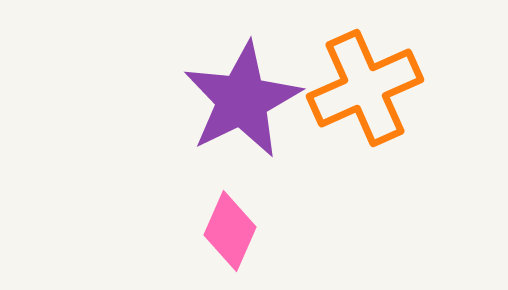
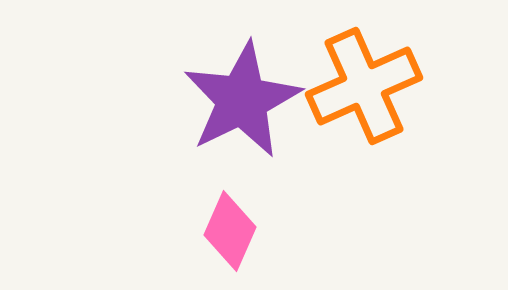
orange cross: moved 1 px left, 2 px up
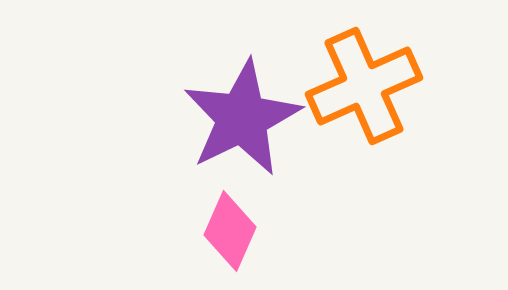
purple star: moved 18 px down
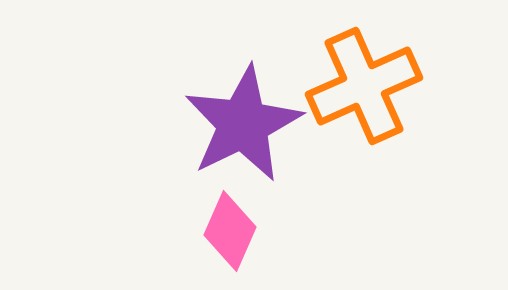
purple star: moved 1 px right, 6 px down
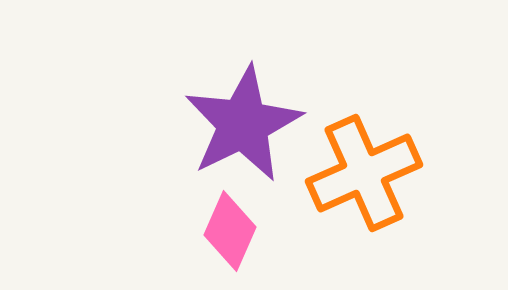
orange cross: moved 87 px down
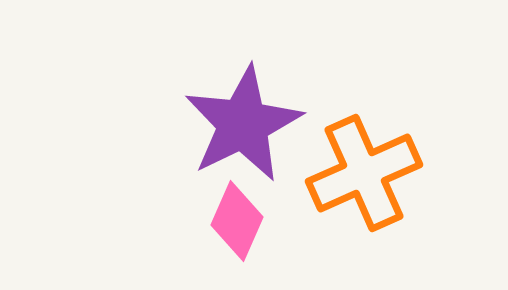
pink diamond: moved 7 px right, 10 px up
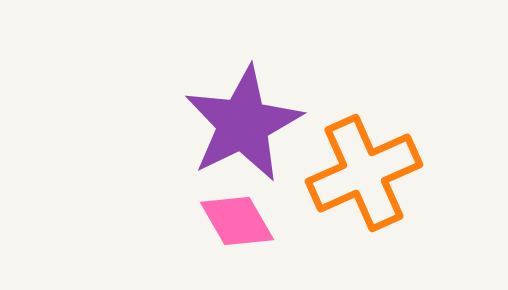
pink diamond: rotated 54 degrees counterclockwise
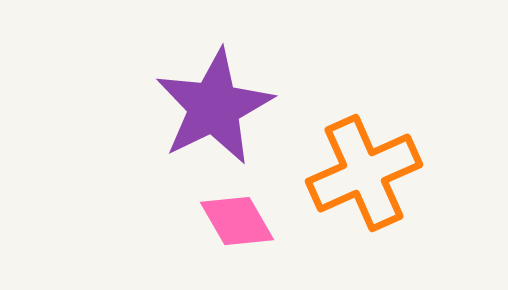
purple star: moved 29 px left, 17 px up
